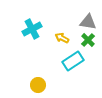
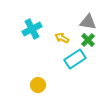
cyan rectangle: moved 2 px right, 2 px up
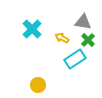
gray triangle: moved 5 px left
cyan cross: rotated 18 degrees counterclockwise
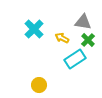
cyan cross: moved 2 px right
yellow circle: moved 1 px right
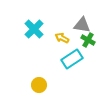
gray triangle: moved 1 px left, 3 px down
green cross: rotated 16 degrees counterclockwise
cyan rectangle: moved 3 px left
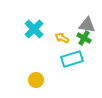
gray triangle: moved 5 px right
green cross: moved 4 px left, 2 px up
cyan rectangle: rotated 15 degrees clockwise
yellow circle: moved 3 px left, 5 px up
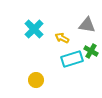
green cross: moved 7 px right, 13 px down
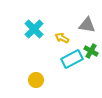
cyan rectangle: rotated 10 degrees counterclockwise
